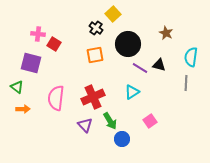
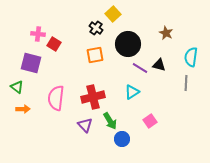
red cross: rotated 10 degrees clockwise
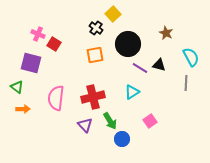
pink cross: rotated 16 degrees clockwise
cyan semicircle: rotated 144 degrees clockwise
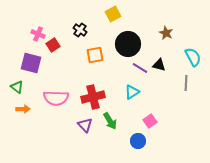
yellow square: rotated 14 degrees clockwise
black cross: moved 16 px left, 2 px down
red square: moved 1 px left, 1 px down; rotated 24 degrees clockwise
cyan semicircle: moved 2 px right
pink semicircle: rotated 95 degrees counterclockwise
blue circle: moved 16 px right, 2 px down
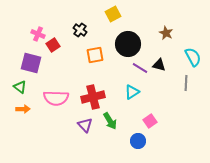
green triangle: moved 3 px right
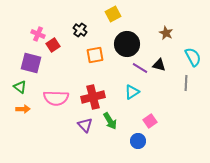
black circle: moved 1 px left
